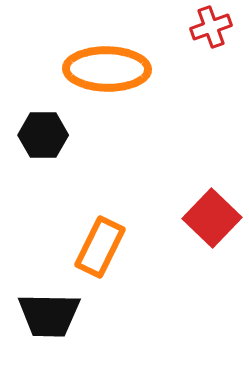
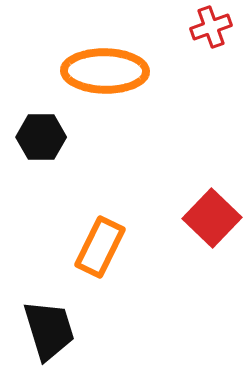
orange ellipse: moved 2 px left, 2 px down
black hexagon: moved 2 px left, 2 px down
black trapezoid: moved 15 px down; rotated 108 degrees counterclockwise
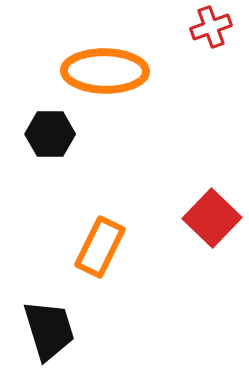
black hexagon: moved 9 px right, 3 px up
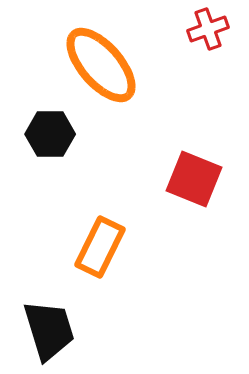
red cross: moved 3 px left, 2 px down
orange ellipse: moved 4 px left, 6 px up; rotated 48 degrees clockwise
red square: moved 18 px left, 39 px up; rotated 22 degrees counterclockwise
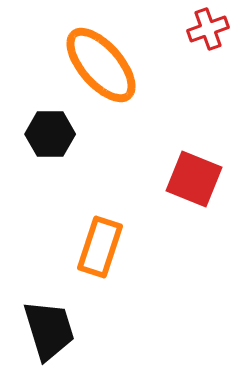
orange rectangle: rotated 8 degrees counterclockwise
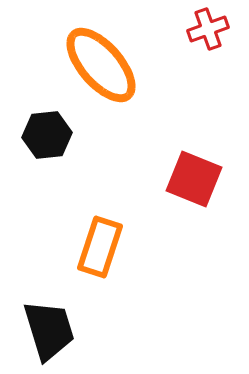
black hexagon: moved 3 px left, 1 px down; rotated 6 degrees counterclockwise
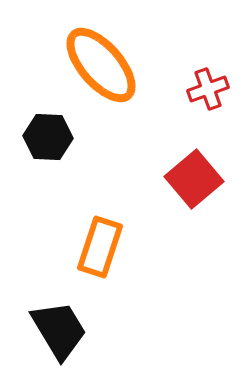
red cross: moved 60 px down
black hexagon: moved 1 px right, 2 px down; rotated 9 degrees clockwise
red square: rotated 28 degrees clockwise
black trapezoid: moved 10 px right; rotated 14 degrees counterclockwise
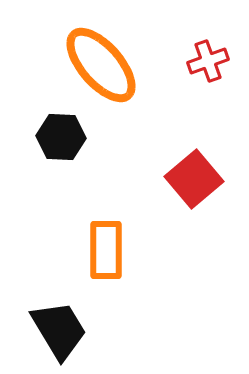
red cross: moved 28 px up
black hexagon: moved 13 px right
orange rectangle: moved 6 px right, 3 px down; rotated 18 degrees counterclockwise
